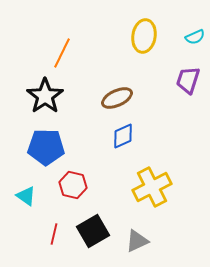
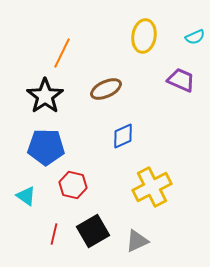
purple trapezoid: moved 7 px left; rotated 96 degrees clockwise
brown ellipse: moved 11 px left, 9 px up
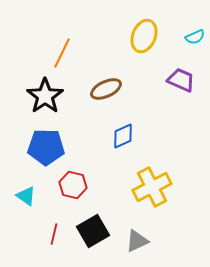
yellow ellipse: rotated 12 degrees clockwise
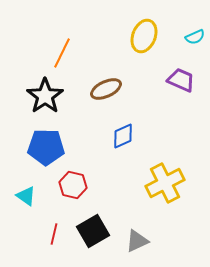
yellow cross: moved 13 px right, 4 px up
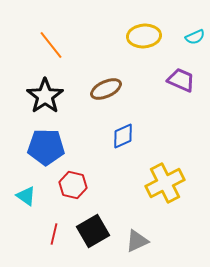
yellow ellipse: rotated 64 degrees clockwise
orange line: moved 11 px left, 8 px up; rotated 64 degrees counterclockwise
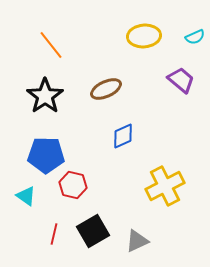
purple trapezoid: rotated 16 degrees clockwise
blue pentagon: moved 8 px down
yellow cross: moved 3 px down
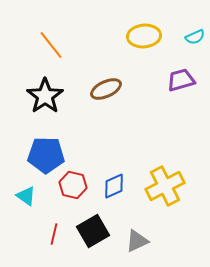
purple trapezoid: rotated 56 degrees counterclockwise
blue diamond: moved 9 px left, 50 px down
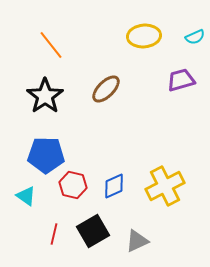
brown ellipse: rotated 20 degrees counterclockwise
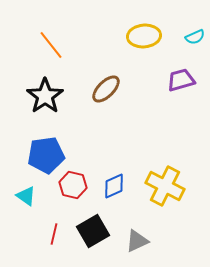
blue pentagon: rotated 9 degrees counterclockwise
yellow cross: rotated 36 degrees counterclockwise
